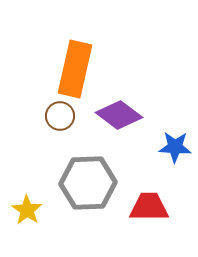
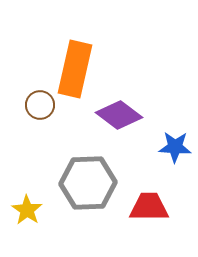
brown circle: moved 20 px left, 11 px up
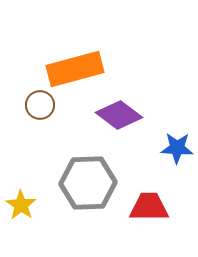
orange rectangle: rotated 62 degrees clockwise
blue star: moved 2 px right, 1 px down
yellow star: moved 6 px left, 5 px up
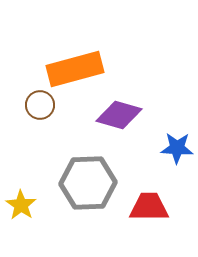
purple diamond: rotated 21 degrees counterclockwise
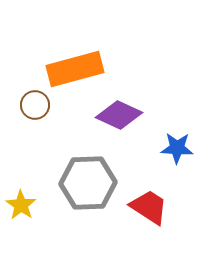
brown circle: moved 5 px left
purple diamond: rotated 9 degrees clockwise
red trapezoid: rotated 33 degrees clockwise
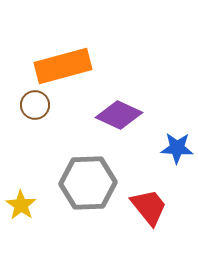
orange rectangle: moved 12 px left, 3 px up
red trapezoid: rotated 18 degrees clockwise
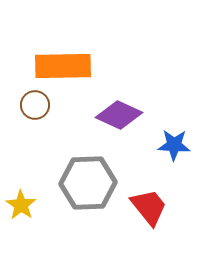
orange rectangle: rotated 14 degrees clockwise
blue star: moved 3 px left, 3 px up
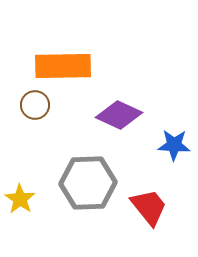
yellow star: moved 1 px left, 6 px up
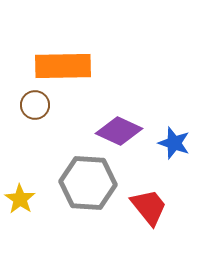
purple diamond: moved 16 px down
blue star: moved 2 px up; rotated 16 degrees clockwise
gray hexagon: rotated 6 degrees clockwise
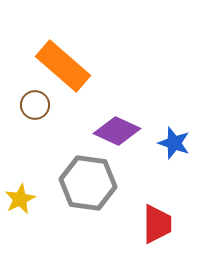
orange rectangle: rotated 42 degrees clockwise
purple diamond: moved 2 px left
gray hexagon: rotated 4 degrees clockwise
yellow star: rotated 12 degrees clockwise
red trapezoid: moved 8 px right, 17 px down; rotated 39 degrees clockwise
